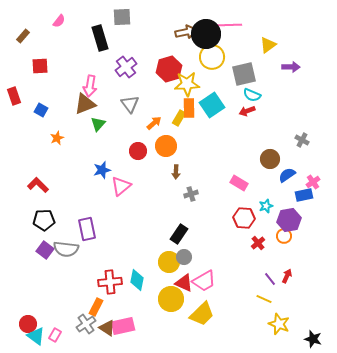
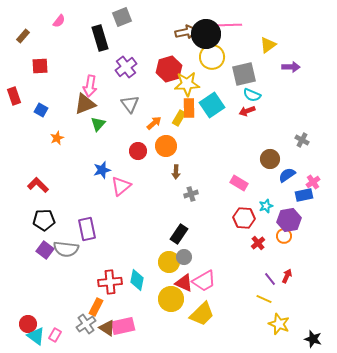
gray square at (122, 17): rotated 18 degrees counterclockwise
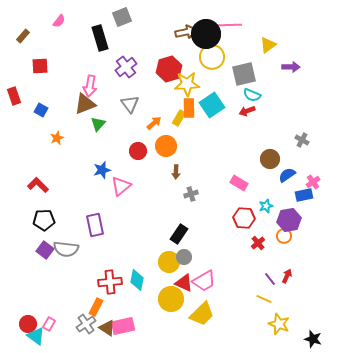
purple rectangle at (87, 229): moved 8 px right, 4 px up
pink rectangle at (55, 335): moved 6 px left, 11 px up
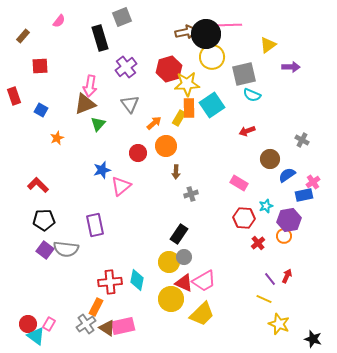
red arrow at (247, 111): moved 20 px down
red circle at (138, 151): moved 2 px down
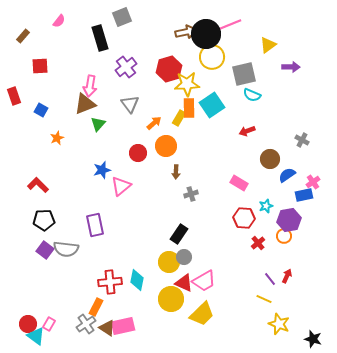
pink line at (229, 25): rotated 20 degrees counterclockwise
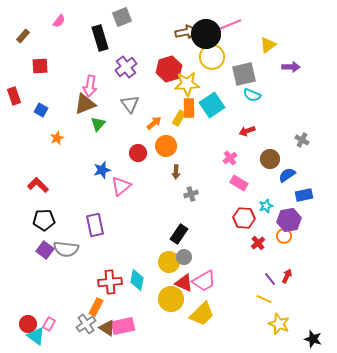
pink cross at (313, 182): moved 83 px left, 24 px up
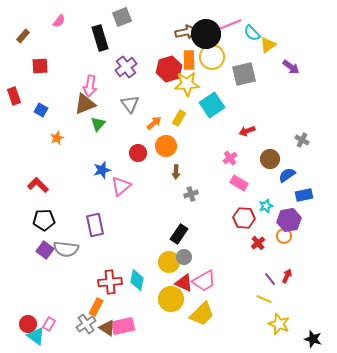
purple arrow at (291, 67): rotated 36 degrees clockwise
cyan semicircle at (252, 95): moved 62 px up; rotated 24 degrees clockwise
orange rectangle at (189, 108): moved 48 px up
